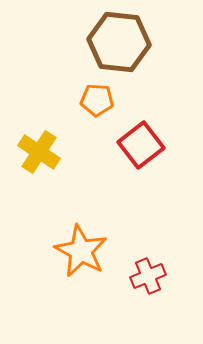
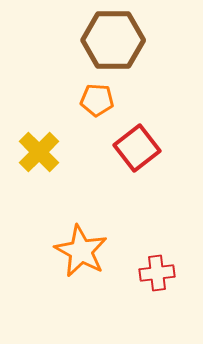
brown hexagon: moved 6 px left, 2 px up; rotated 6 degrees counterclockwise
red square: moved 4 px left, 3 px down
yellow cross: rotated 12 degrees clockwise
red cross: moved 9 px right, 3 px up; rotated 16 degrees clockwise
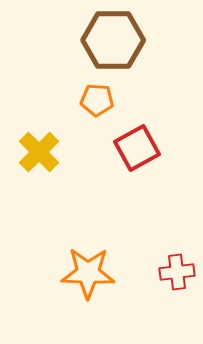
red square: rotated 9 degrees clockwise
orange star: moved 7 px right, 22 px down; rotated 26 degrees counterclockwise
red cross: moved 20 px right, 1 px up
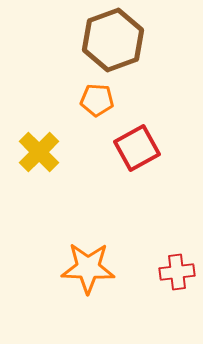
brown hexagon: rotated 20 degrees counterclockwise
orange star: moved 5 px up
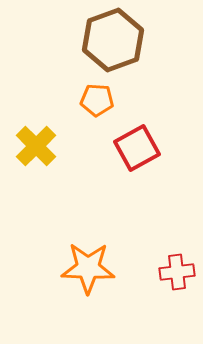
yellow cross: moved 3 px left, 6 px up
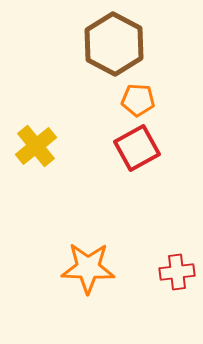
brown hexagon: moved 1 px right, 4 px down; rotated 12 degrees counterclockwise
orange pentagon: moved 41 px right
yellow cross: rotated 6 degrees clockwise
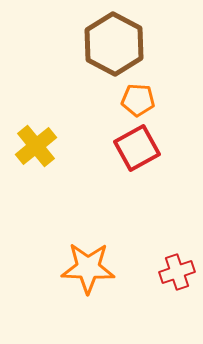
red cross: rotated 12 degrees counterclockwise
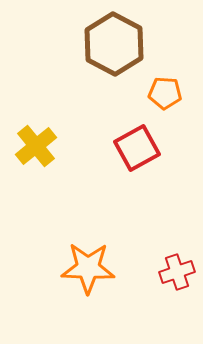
orange pentagon: moved 27 px right, 7 px up
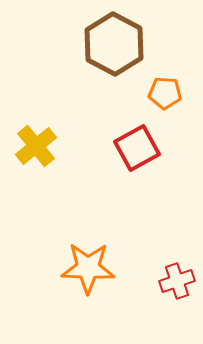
red cross: moved 9 px down
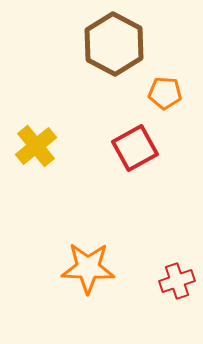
red square: moved 2 px left
